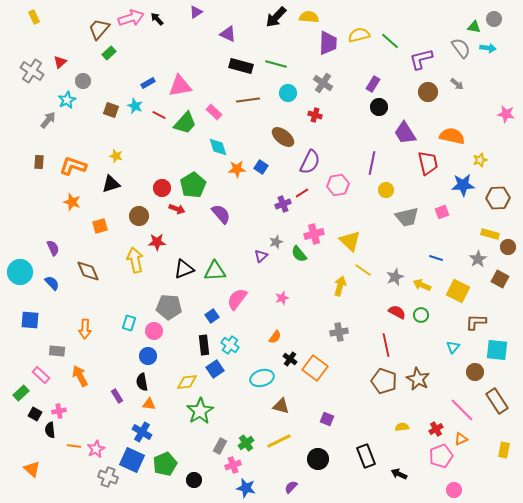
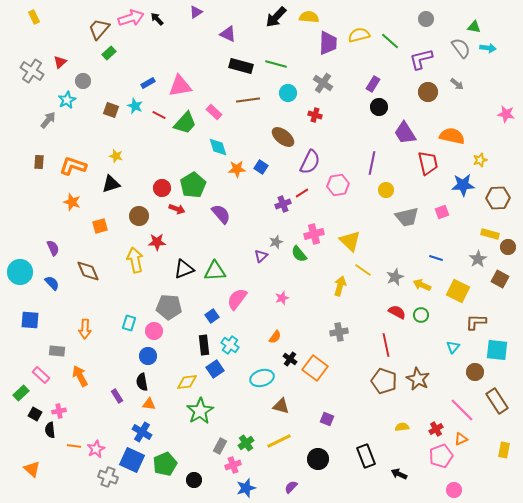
gray circle at (494, 19): moved 68 px left
blue star at (246, 488): rotated 30 degrees counterclockwise
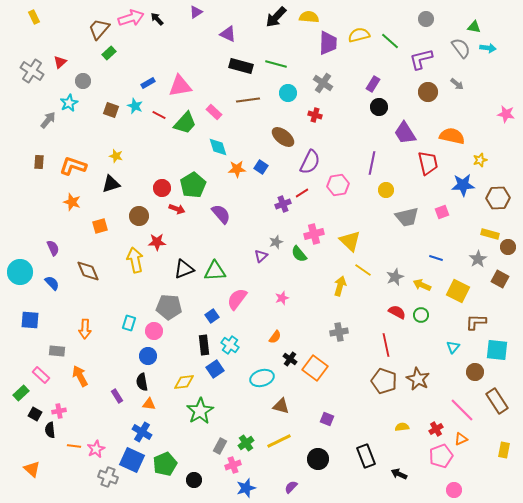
cyan star at (67, 100): moved 2 px right, 3 px down
yellow diamond at (187, 382): moved 3 px left
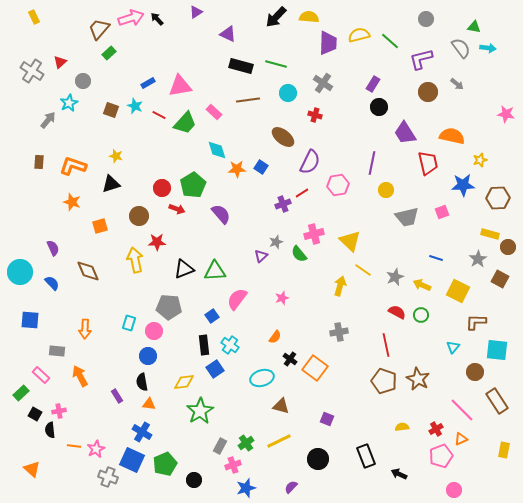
cyan diamond at (218, 147): moved 1 px left, 3 px down
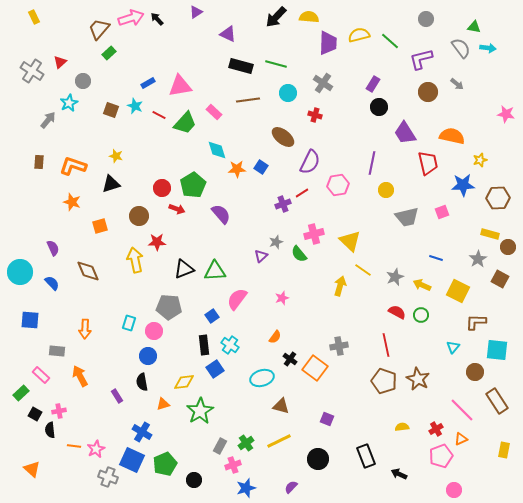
gray cross at (339, 332): moved 14 px down
orange triangle at (149, 404): moved 14 px right; rotated 24 degrees counterclockwise
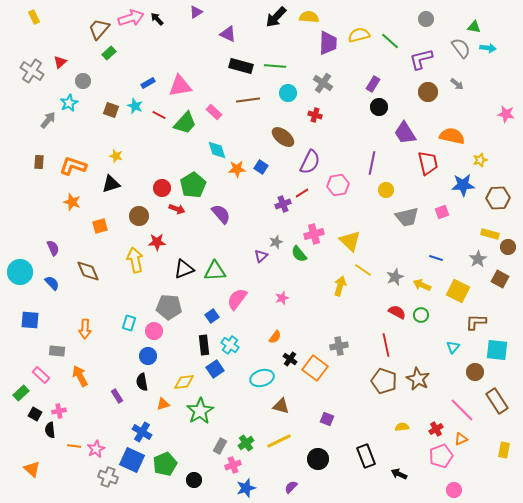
green line at (276, 64): moved 1 px left, 2 px down; rotated 10 degrees counterclockwise
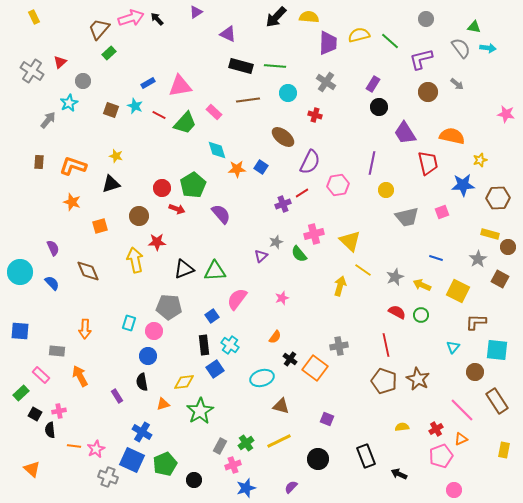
gray cross at (323, 83): moved 3 px right, 1 px up
blue square at (30, 320): moved 10 px left, 11 px down
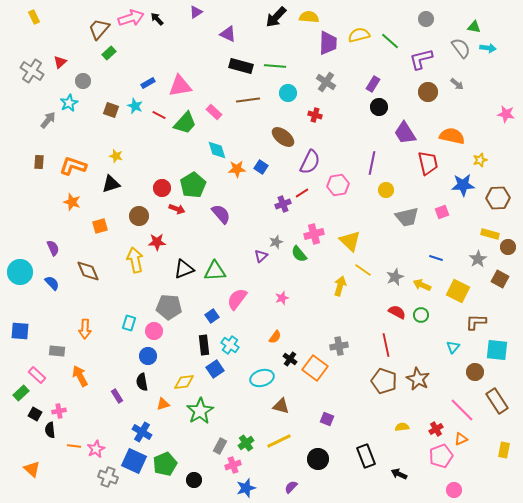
pink rectangle at (41, 375): moved 4 px left
blue square at (132, 460): moved 2 px right, 1 px down
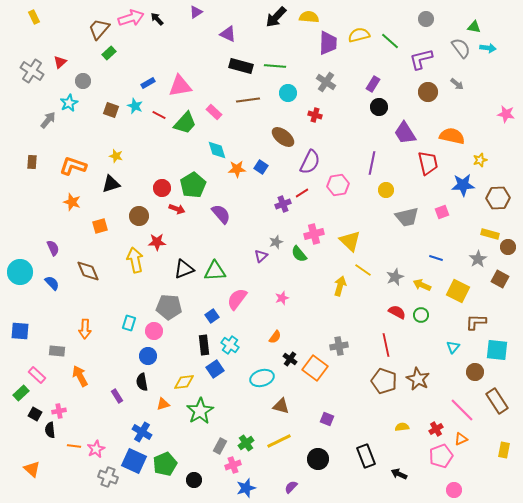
brown rectangle at (39, 162): moved 7 px left
